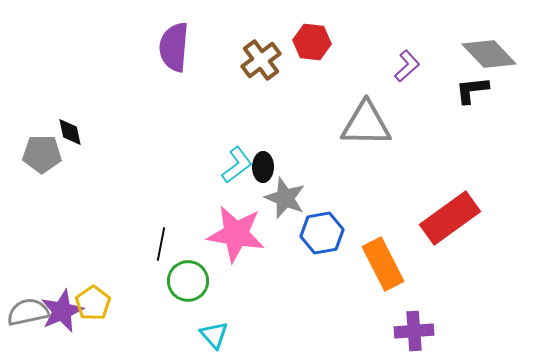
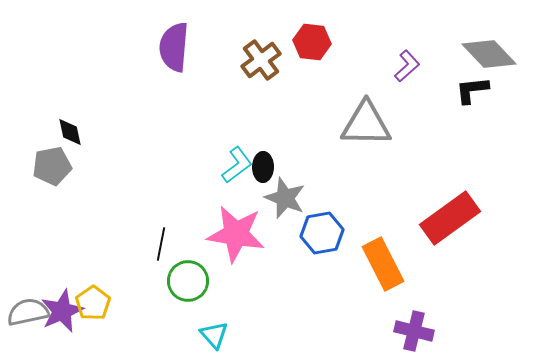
gray pentagon: moved 10 px right, 12 px down; rotated 12 degrees counterclockwise
purple cross: rotated 18 degrees clockwise
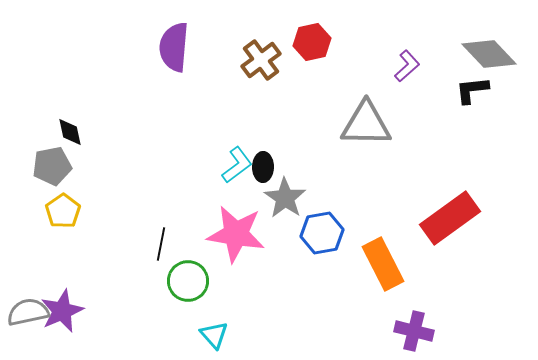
red hexagon: rotated 18 degrees counterclockwise
gray star: rotated 12 degrees clockwise
yellow pentagon: moved 30 px left, 92 px up
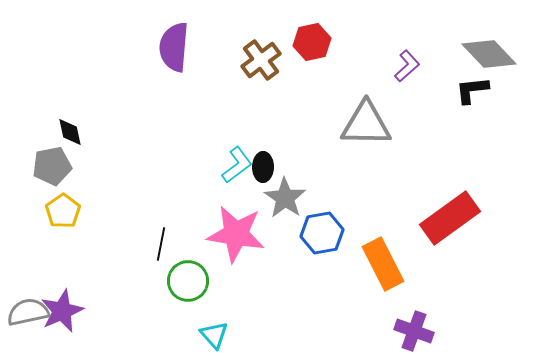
purple cross: rotated 6 degrees clockwise
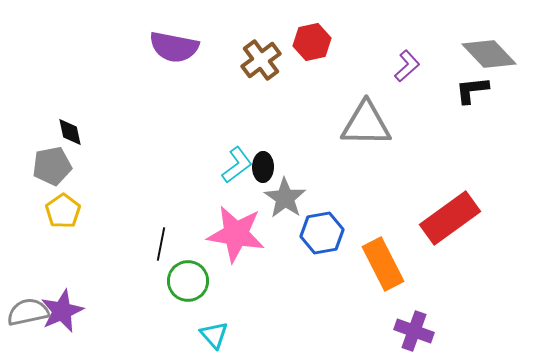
purple semicircle: rotated 84 degrees counterclockwise
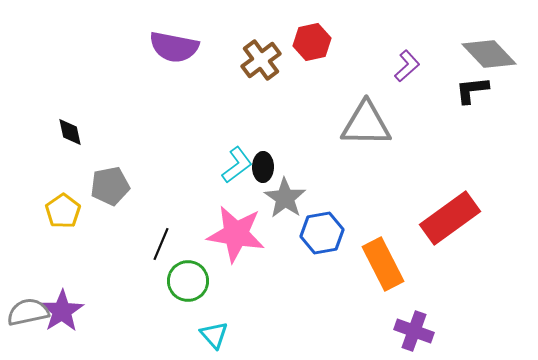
gray pentagon: moved 58 px right, 20 px down
black line: rotated 12 degrees clockwise
purple star: rotated 9 degrees counterclockwise
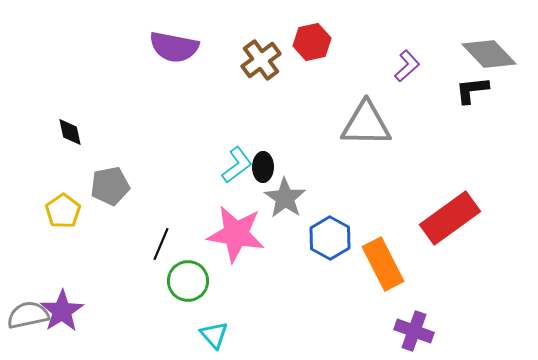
blue hexagon: moved 8 px right, 5 px down; rotated 21 degrees counterclockwise
gray semicircle: moved 3 px down
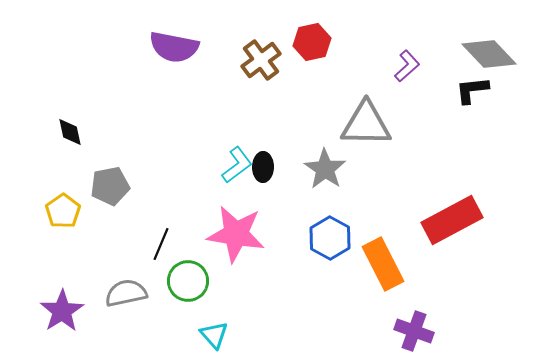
gray star: moved 40 px right, 29 px up
red rectangle: moved 2 px right, 2 px down; rotated 8 degrees clockwise
gray semicircle: moved 98 px right, 22 px up
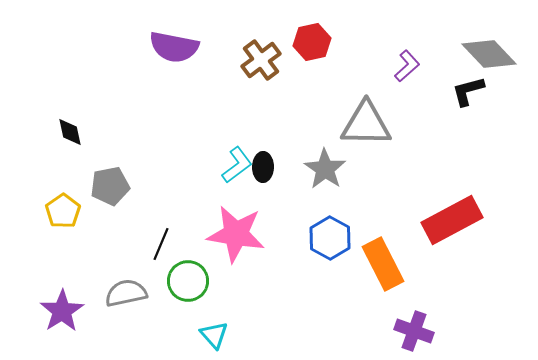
black L-shape: moved 4 px left, 1 px down; rotated 9 degrees counterclockwise
